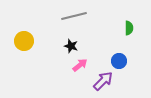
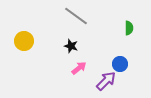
gray line: moved 2 px right; rotated 50 degrees clockwise
blue circle: moved 1 px right, 3 px down
pink arrow: moved 1 px left, 3 px down
purple arrow: moved 3 px right
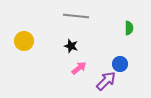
gray line: rotated 30 degrees counterclockwise
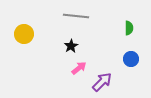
yellow circle: moved 7 px up
black star: rotated 24 degrees clockwise
blue circle: moved 11 px right, 5 px up
purple arrow: moved 4 px left, 1 px down
